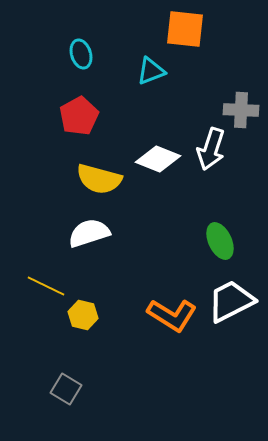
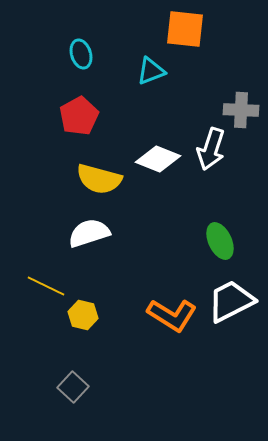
gray square: moved 7 px right, 2 px up; rotated 12 degrees clockwise
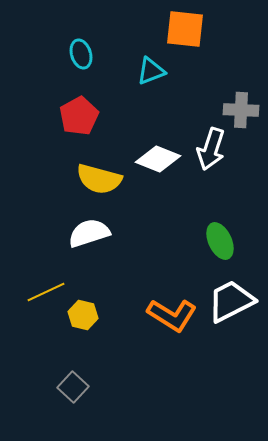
yellow line: moved 6 px down; rotated 51 degrees counterclockwise
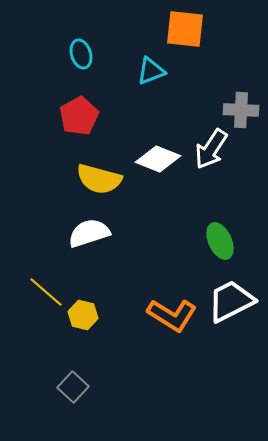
white arrow: rotated 15 degrees clockwise
yellow line: rotated 66 degrees clockwise
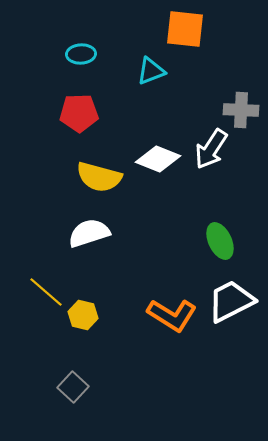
cyan ellipse: rotated 76 degrees counterclockwise
red pentagon: moved 3 px up; rotated 27 degrees clockwise
yellow semicircle: moved 2 px up
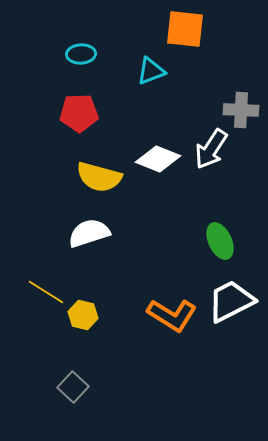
yellow line: rotated 9 degrees counterclockwise
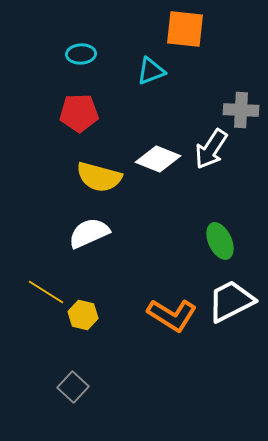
white semicircle: rotated 6 degrees counterclockwise
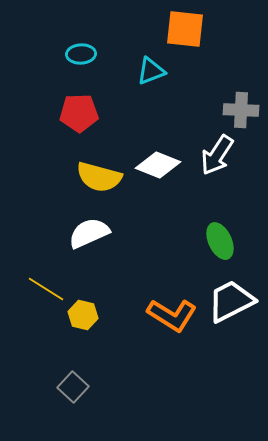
white arrow: moved 6 px right, 6 px down
white diamond: moved 6 px down
yellow line: moved 3 px up
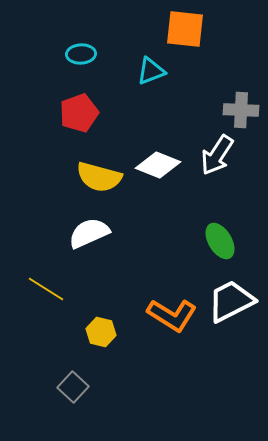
red pentagon: rotated 18 degrees counterclockwise
green ellipse: rotated 6 degrees counterclockwise
yellow hexagon: moved 18 px right, 17 px down
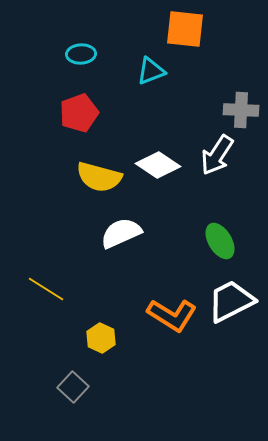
white diamond: rotated 12 degrees clockwise
white semicircle: moved 32 px right
yellow hexagon: moved 6 px down; rotated 12 degrees clockwise
